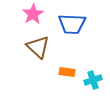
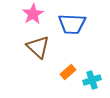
orange rectangle: moved 1 px right; rotated 49 degrees counterclockwise
cyan cross: moved 1 px left
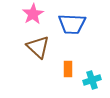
orange rectangle: moved 3 px up; rotated 49 degrees counterclockwise
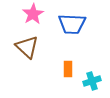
brown triangle: moved 11 px left
cyan cross: moved 1 px down
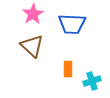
brown triangle: moved 5 px right, 1 px up
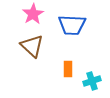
blue trapezoid: moved 1 px down
